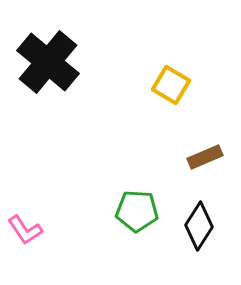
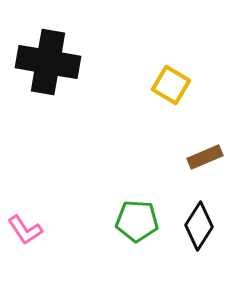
black cross: rotated 30 degrees counterclockwise
green pentagon: moved 10 px down
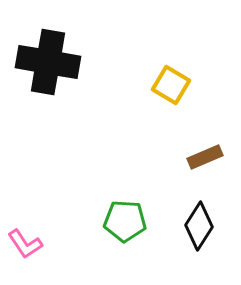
green pentagon: moved 12 px left
pink L-shape: moved 14 px down
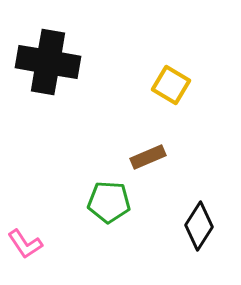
brown rectangle: moved 57 px left
green pentagon: moved 16 px left, 19 px up
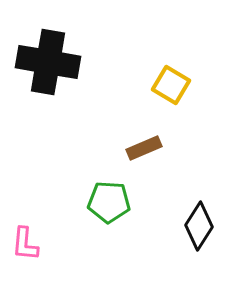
brown rectangle: moved 4 px left, 9 px up
pink L-shape: rotated 39 degrees clockwise
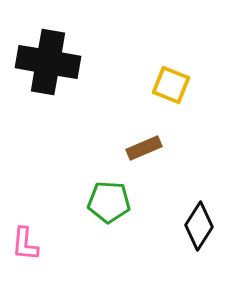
yellow square: rotated 9 degrees counterclockwise
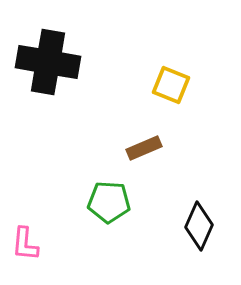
black diamond: rotated 9 degrees counterclockwise
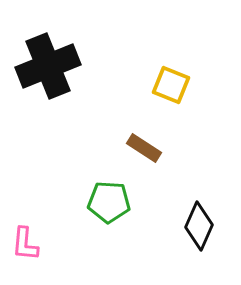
black cross: moved 4 px down; rotated 32 degrees counterclockwise
brown rectangle: rotated 56 degrees clockwise
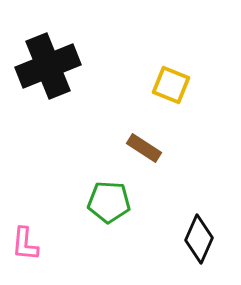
black diamond: moved 13 px down
